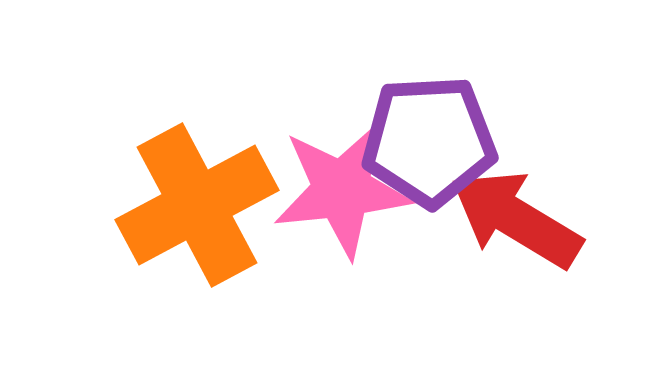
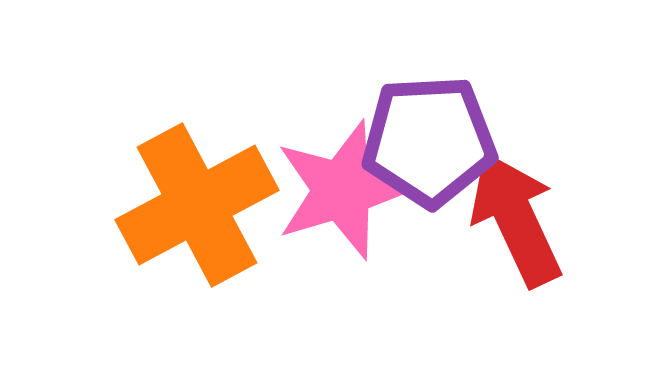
pink star: rotated 11 degrees counterclockwise
red arrow: rotated 34 degrees clockwise
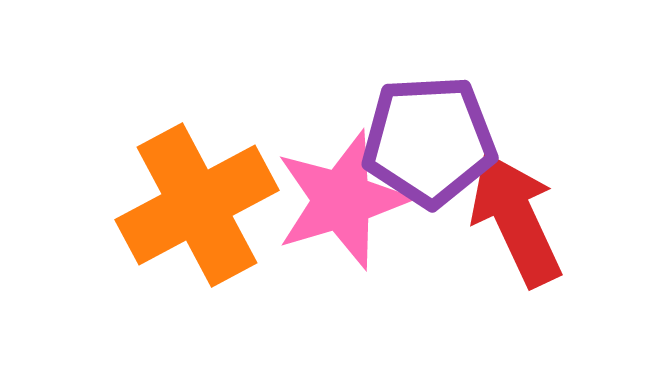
pink star: moved 10 px down
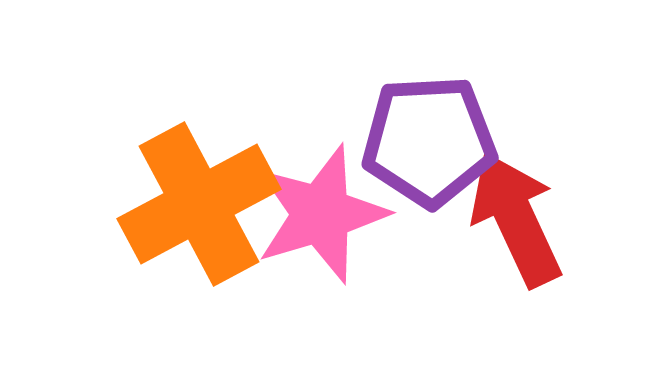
pink star: moved 21 px left, 14 px down
orange cross: moved 2 px right, 1 px up
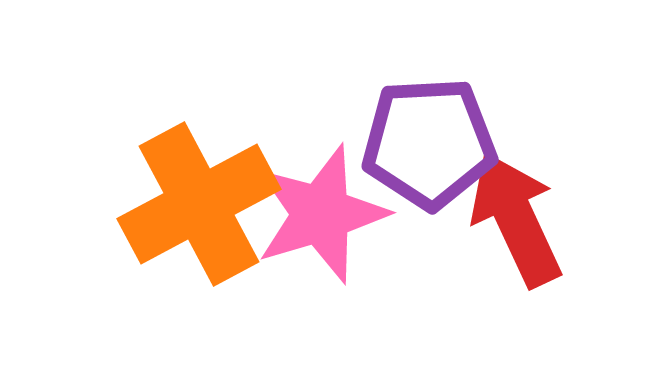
purple pentagon: moved 2 px down
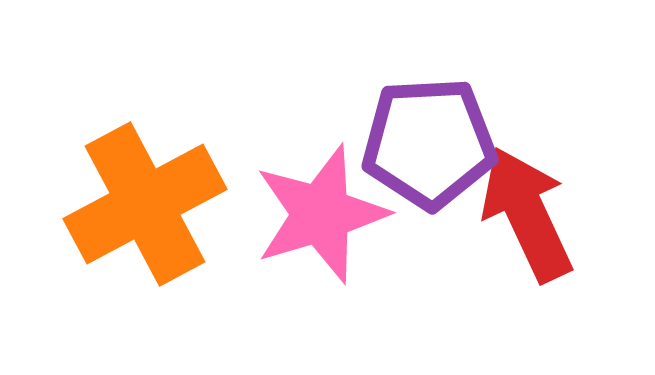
orange cross: moved 54 px left
red arrow: moved 11 px right, 5 px up
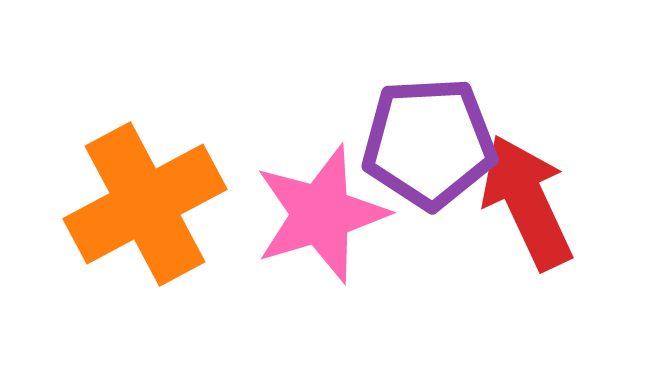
red arrow: moved 12 px up
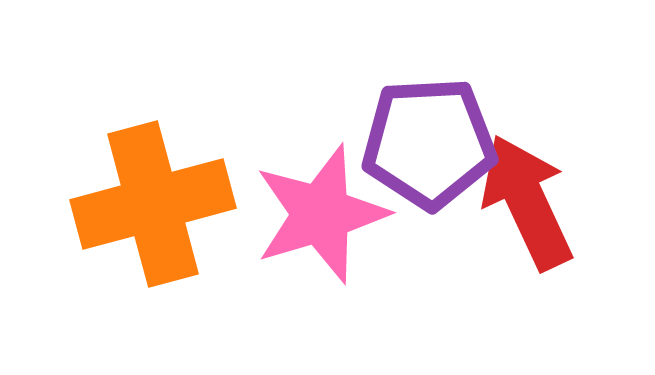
orange cross: moved 8 px right; rotated 13 degrees clockwise
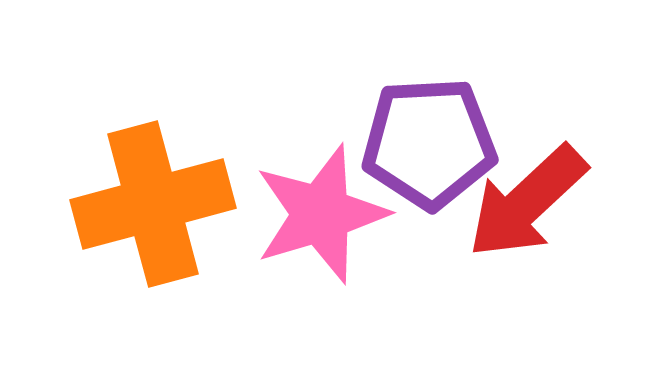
red arrow: rotated 108 degrees counterclockwise
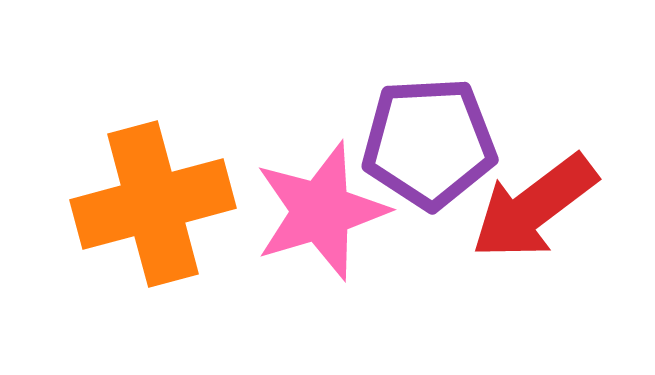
red arrow: moved 7 px right, 5 px down; rotated 6 degrees clockwise
pink star: moved 3 px up
